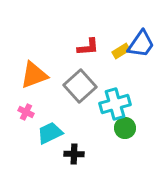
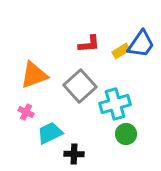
red L-shape: moved 1 px right, 3 px up
green circle: moved 1 px right, 6 px down
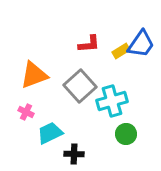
cyan cross: moved 3 px left, 3 px up
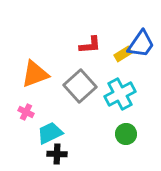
red L-shape: moved 1 px right, 1 px down
yellow rectangle: moved 2 px right, 3 px down
orange triangle: moved 1 px right, 1 px up
cyan cross: moved 8 px right, 7 px up; rotated 12 degrees counterclockwise
black cross: moved 17 px left
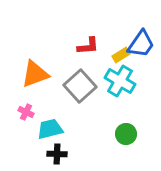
red L-shape: moved 2 px left, 1 px down
yellow rectangle: moved 2 px left, 1 px down
cyan cross: moved 13 px up; rotated 32 degrees counterclockwise
cyan trapezoid: moved 4 px up; rotated 12 degrees clockwise
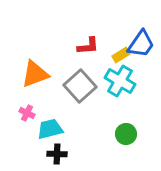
pink cross: moved 1 px right, 1 px down
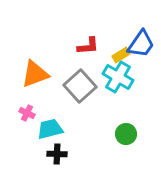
cyan cross: moved 2 px left, 4 px up
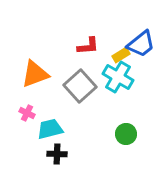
blue trapezoid: rotated 16 degrees clockwise
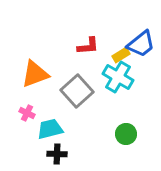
gray square: moved 3 px left, 5 px down
